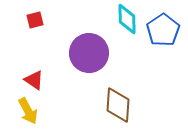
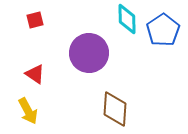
red triangle: moved 1 px right, 6 px up
brown diamond: moved 3 px left, 4 px down
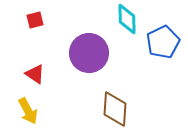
blue pentagon: moved 12 px down; rotated 8 degrees clockwise
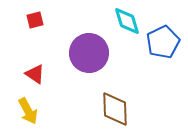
cyan diamond: moved 2 px down; rotated 16 degrees counterclockwise
brown diamond: rotated 6 degrees counterclockwise
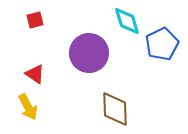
blue pentagon: moved 1 px left, 2 px down
yellow arrow: moved 4 px up
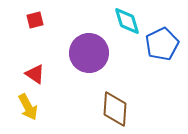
brown diamond: rotated 6 degrees clockwise
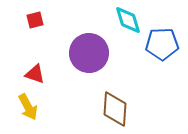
cyan diamond: moved 1 px right, 1 px up
blue pentagon: rotated 24 degrees clockwise
red triangle: rotated 15 degrees counterclockwise
